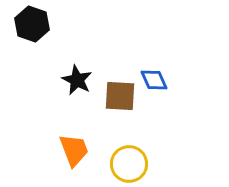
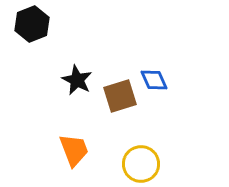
black hexagon: rotated 20 degrees clockwise
brown square: rotated 20 degrees counterclockwise
yellow circle: moved 12 px right
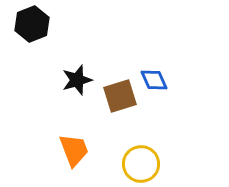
black star: rotated 28 degrees clockwise
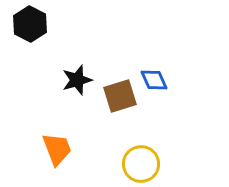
black hexagon: moved 2 px left; rotated 12 degrees counterclockwise
orange trapezoid: moved 17 px left, 1 px up
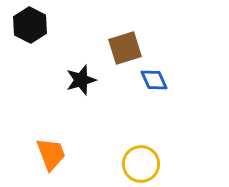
black hexagon: moved 1 px down
black star: moved 4 px right
brown square: moved 5 px right, 48 px up
orange trapezoid: moved 6 px left, 5 px down
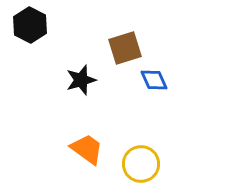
orange trapezoid: moved 36 px right, 5 px up; rotated 33 degrees counterclockwise
